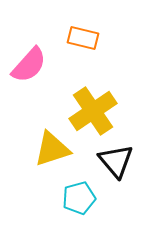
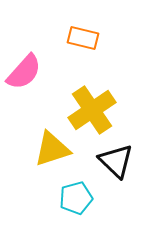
pink semicircle: moved 5 px left, 7 px down
yellow cross: moved 1 px left, 1 px up
black triangle: rotated 6 degrees counterclockwise
cyan pentagon: moved 3 px left
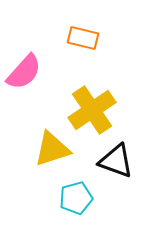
black triangle: rotated 24 degrees counterclockwise
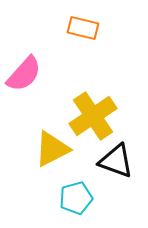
orange rectangle: moved 10 px up
pink semicircle: moved 2 px down
yellow cross: moved 1 px right, 6 px down
yellow triangle: rotated 9 degrees counterclockwise
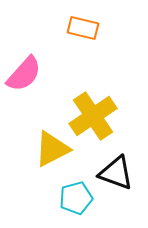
black triangle: moved 12 px down
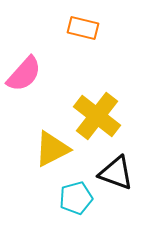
yellow cross: moved 4 px right; rotated 18 degrees counterclockwise
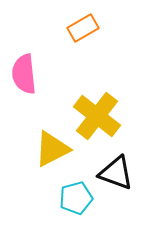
orange rectangle: rotated 44 degrees counterclockwise
pink semicircle: rotated 132 degrees clockwise
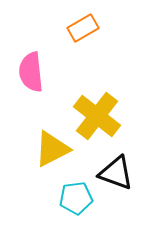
pink semicircle: moved 7 px right, 2 px up
cyan pentagon: rotated 8 degrees clockwise
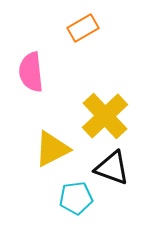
yellow cross: moved 8 px right; rotated 9 degrees clockwise
black triangle: moved 4 px left, 5 px up
